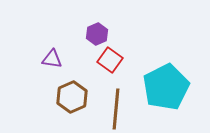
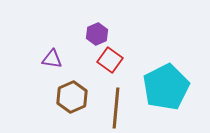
brown line: moved 1 px up
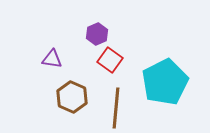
cyan pentagon: moved 1 px left, 5 px up
brown hexagon: rotated 12 degrees counterclockwise
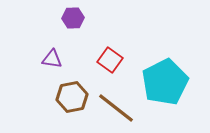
purple hexagon: moved 24 px left, 16 px up; rotated 20 degrees clockwise
brown hexagon: rotated 24 degrees clockwise
brown line: rotated 57 degrees counterclockwise
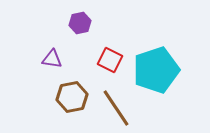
purple hexagon: moved 7 px right, 5 px down; rotated 10 degrees counterclockwise
red square: rotated 10 degrees counterclockwise
cyan pentagon: moved 9 px left, 12 px up; rotated 9 degrees clockwise
brown line: rotated 18 degrees clockwise
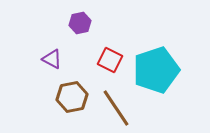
purple triangle: rotated 20 degrees clockwise
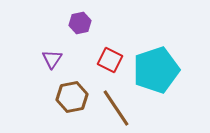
purple triangle: rotated 35 degrees clockwise
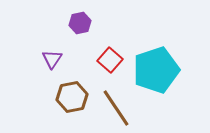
red square: rotated 15 degrees clockwise
